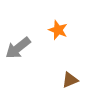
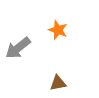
brown triangle: moved 12 px left, 3 px down; rotated 12 degrees clockwise
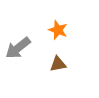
brown triangle: moved 19 px up
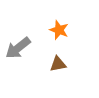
orange star: moved 1 px right
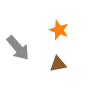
gray arrow: rotated 92 degrees counterclockwise
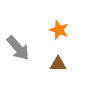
brown triangle: rotated 12 degrees clockwise
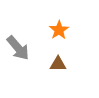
orange star: rotated 18 degrees clockwise
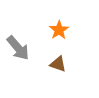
brown triangle: rotated 18 degrees clockwise
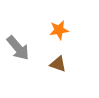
orange star: rotated 24 degrees clockwise
